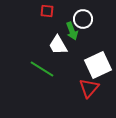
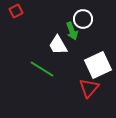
red square: moved 31 px left; rotated 32 degrees counterclockwise
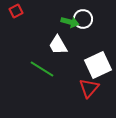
green arrow: moved 2 px left, 9 px up; rotated 54 degrees counterclockwise
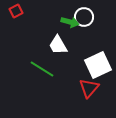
white circle: moved 1 px right, 2 px up
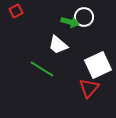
white trapezoid: rotated 20 degrees counterclockwise
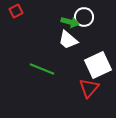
white trapezoid: moved 10 px right, 5 px up
green line: rotated 10 degrees counterclockwise
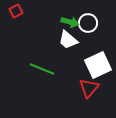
white circle: moved 4 px right, 6 px down
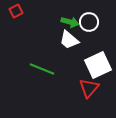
white circle: moved 1 px right, 1 px up
white trapezoid: moved 1 px right
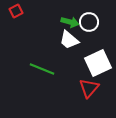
white square: moved 2 px up
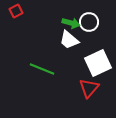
green arrow: moved 1 px right, 1 px down
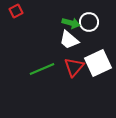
green line: rotated 45 degrees counterclockwise
red triangle: moved 15 px left, 21 px up
